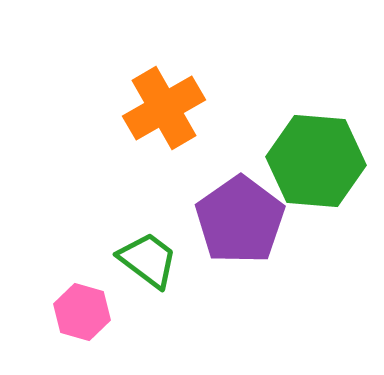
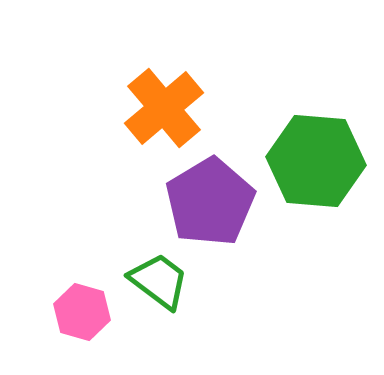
orange cross: rotated 10 degrees counterclockwise
purple pentagon: moved 30 px left, 18 px up; rotated 4 degrees clockwise
green trapezoid: moved 11 px right, 21 px down
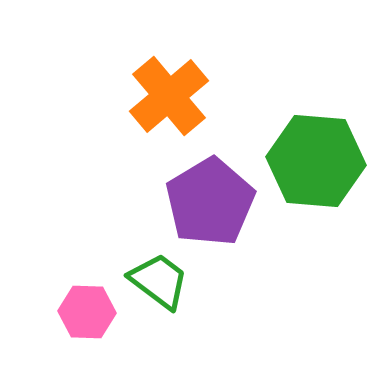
orange cross: moved 5 px right, 12 px up
pink hexagon: moved 5 px right; rotated 14 degrees counterclockwise
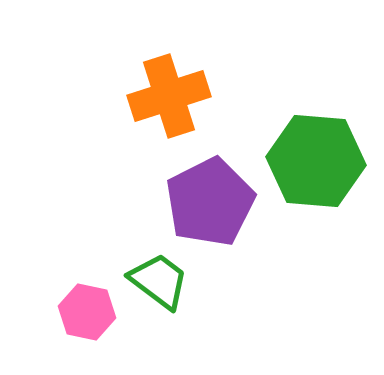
orange cross: rotated 22 degrees clockwise
purple pentagon: rotated 4 degrees clockwise
pink hexagon: rotated 10 degrees clockwise
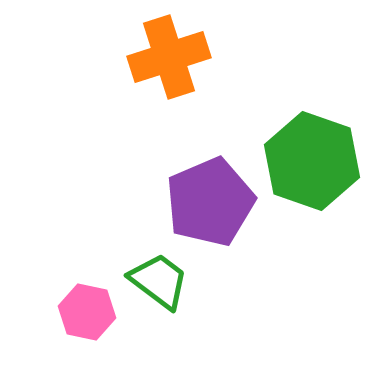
orange cross: moved 39 px up
green hexagon: moved 4 px left; rotated 14 degrees clockwise
purple pentagon: rotated 4 degrees clockwise
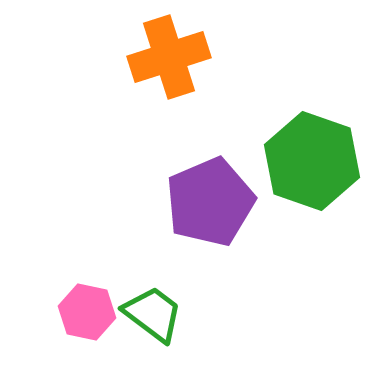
green trapezoid: moved 6 px left, 33 px down
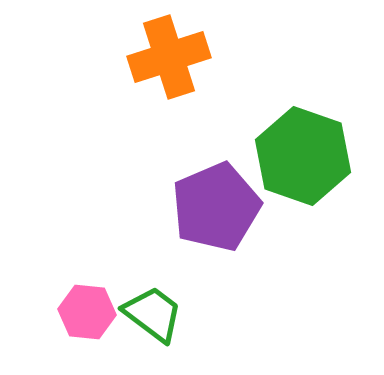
green hexagon: moved 9 px left, 5 px up
purple pentagon: moved 6 px right, 5 px down
pink hexagon: rotated 6 degrees counterclockwise
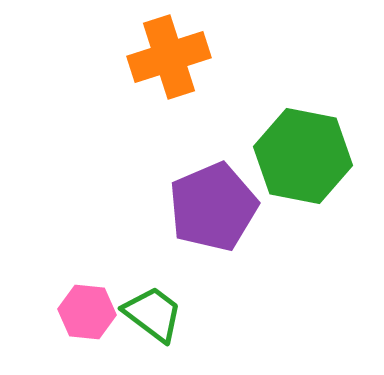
green hexagon: rotated 8 degrees counterclockwise
purple pentagon: moved 3 px left
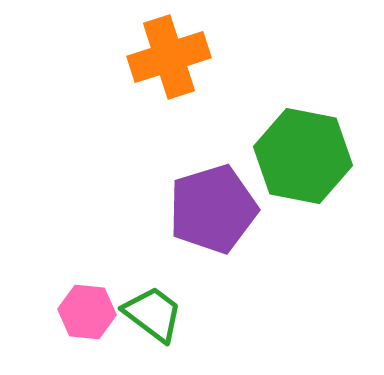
purple pentagon: moved 2 px down; rotated 6 degrees clockwise
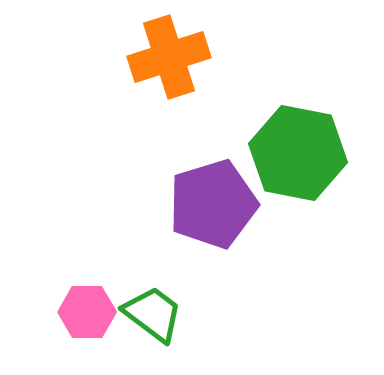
green hexagon: moved 5 px left, 3 px up
purple pentagon: moved 5 px up
pink hexagon: rotated 6 degrees counterclockwise
